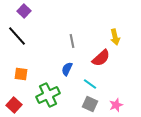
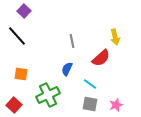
gray square: rotated 14 degrees counterclockwise
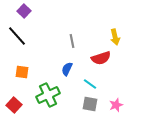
red semicircle: rotated 24 degrees clockwise
orange square: moved 1 px right, 2 px up
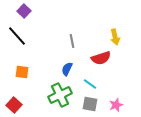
green cross: moved 12 px right
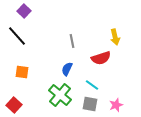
cyan line: moved 2 px right, 1 px down
green cross: rotated 25 degrees counterclockwise
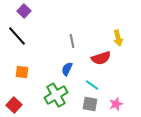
yellow arrow: moved 3 px right, 1 px down
green cross: moved 4 px left; rotated 20 degrees clockwise
pink star: moved 1 px up
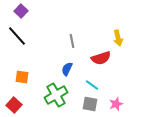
purple square: moved 3 px left
orange square: moved 5 px down
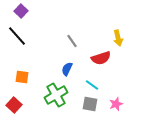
gray line: rotated 24 degrees counterclockwise
